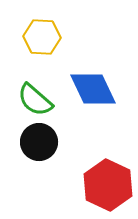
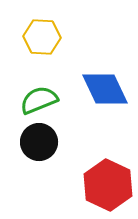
blue diamond: moved 12 px right
green semicircle: moved 4 px right; rotated 117 degrees clockwise
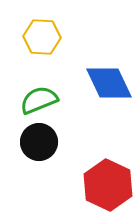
blue diamond: moved 4 px right, 6 px up
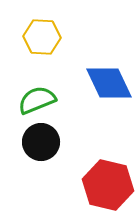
green semicircle: moved 2 px left
black circle: moved 2 px right
red hexagon: rotated 12 degrees counterclockwise
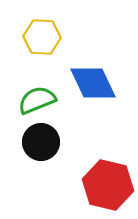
blue diamond: moved 16 px left
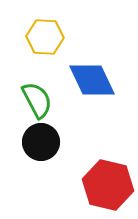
yellow hexagon: moved 3 px right
blue diamond: moved 1 px left, 3 px up
green semicircle: rotated 84 degrees clockwise
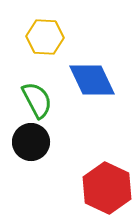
black circle: moved 10 px left
red hexagon: moved 1 px left, 3 px down; rotated 12 degrees clockwise
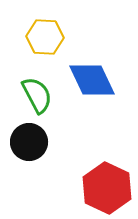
green semicircle: moved 5 px up
black circle: moved 2 px left
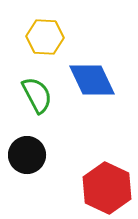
black circle: moved 2 px left, 13 px down
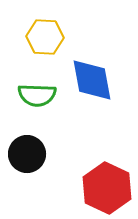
blue diamond: rotated 15 degrees clockwise
green semicircle: rotated 120 degrees clockwise
black circle: moved 1 px up
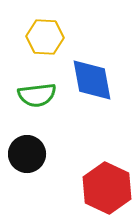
green semicircle: rotated 9 degrees counterclockwise
